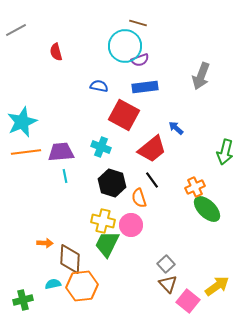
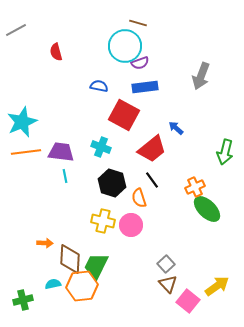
purple semicircle: moved 3 px down
purple trapezoid: rotated 12 degrees clockwise
green trapezoid: moved 11 px left, 22 px down
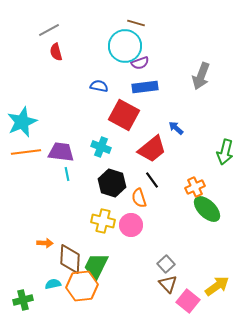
brown line: moved 2 px left
gray line: moved 33 px right
cyan line: moved 2 px right, 2 px up
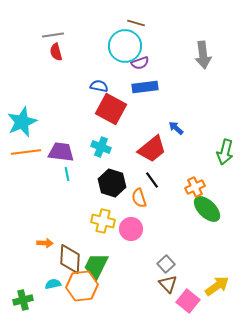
gray line: moved 4 px right, 5 px down; rotated 20 degrees clockwise
gray arrow: moved 2 px right, 21 px up; rotated 28 degrees counterclockwise
red square: moved 13 px left, 6 px up
pink circle: moved 4 px down
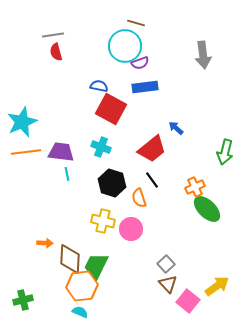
cyan semicircle: moved 27 px right, 28 px down; rotated 35 degrees clockwise
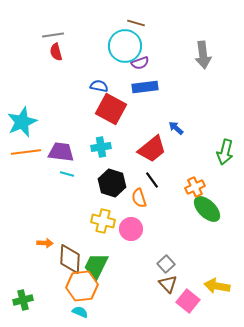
cyan cross: rotated 30 degrees counterclockwise
cyan line: rotated 64 degrees counterclockwise
yellow arrow: rotated 135 degrees counterclockwise
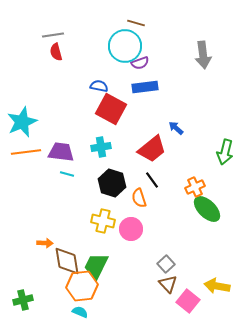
brown diamond: moved 3 px left, 2 px down; rotated 12 degrees counterclockwise
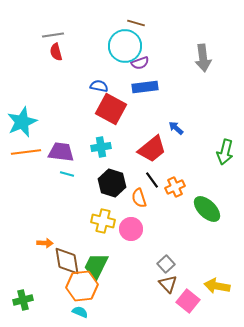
gray arrow: moved 3 px down
orange cross: moved 20 px left
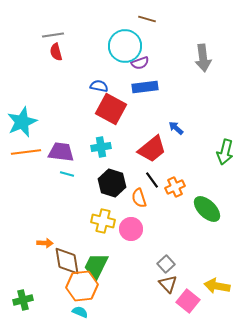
brown line: moved 11 px right, 4 px up
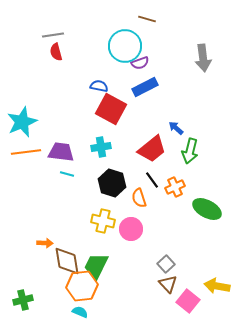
blue rectangle: rotated 20 degrees counterclockwise
green arrow: moved 35 px left, 1 px up
green ellipse: rotated 16 degrees counterclockwise
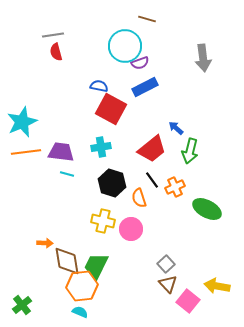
green cross: moved 1 px left, 5 px down; rotated 24 degrees counterclockwise
